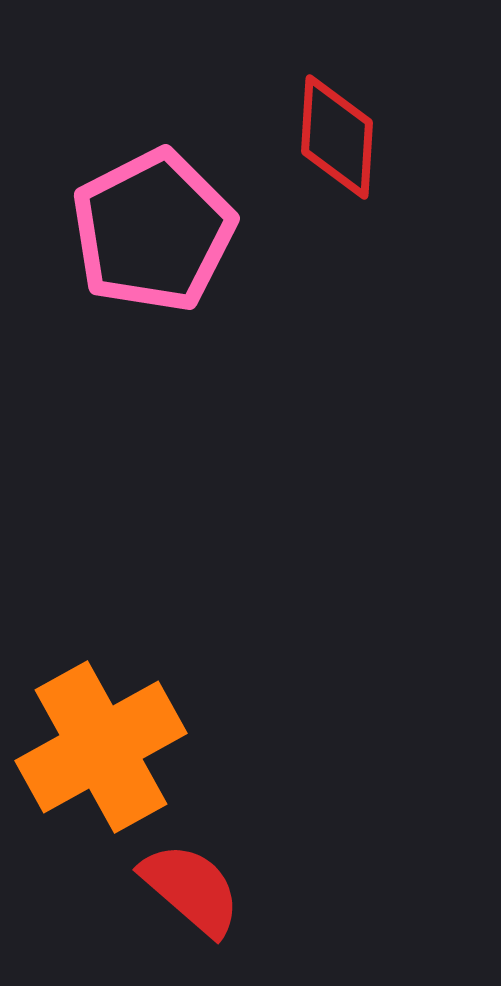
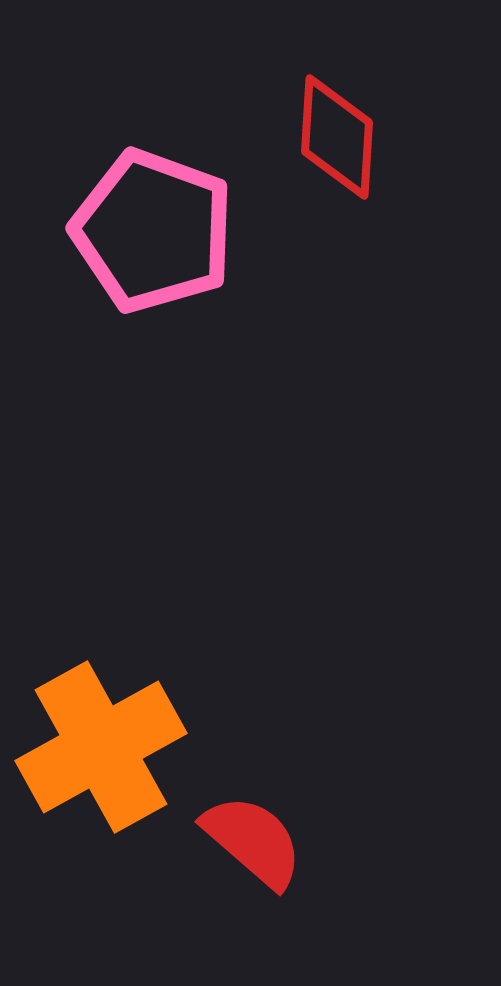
pink pentagon: rotated 25 degrees counterclockwise
red semicircle: moved 62 px right, 48 px up
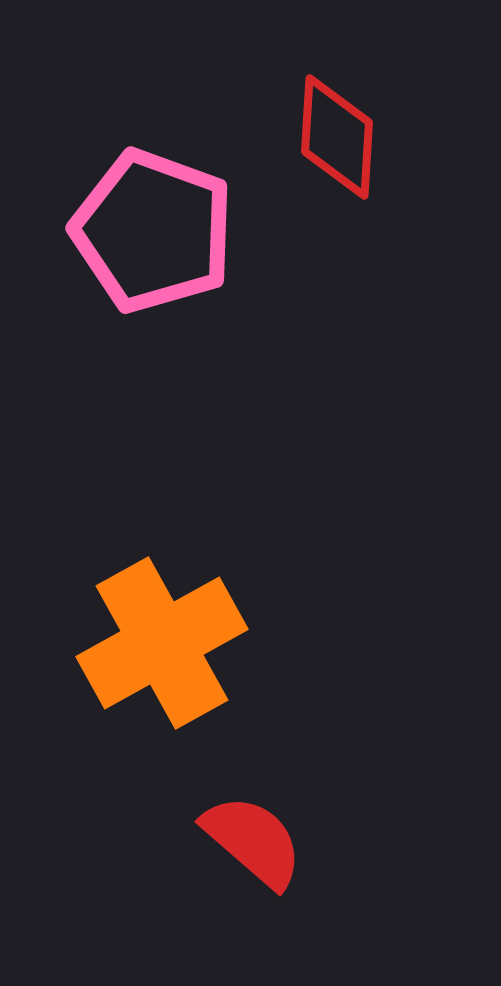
orange cross: moved 61 px right, 104 px up
